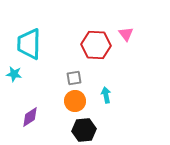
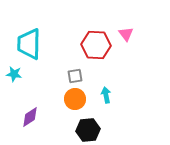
gray square: moved 1 px right, 2 px up
orange circle: moved 2 px up
black hexagon: moved 4 px right
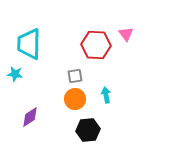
cyan star: moved 1 px right
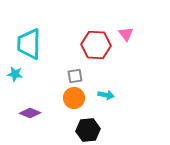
cyan arrow: rotated 112 degrees clockwise
orange circle: moved 1 px left, 1 px up
purple diamond: moved 4 px up; rotated 55 degrees clockwise
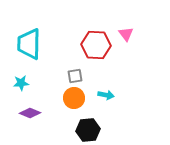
cyan star: moved 6 px right, 9 px down; rotated 14 degrees counterclockwise
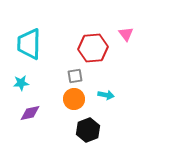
red hexagon: moved 3 px left, 3 px down; rotated 8 degrees counterclockwise
orange circle: moved 1 px down
purple diamond: rotated 35 degrees counterclockwise
black hexagon: rotated 15 degrees counterclockwise
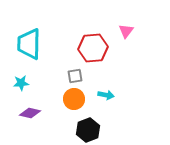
pink triangle: moved 3 px up; rotated 14 degrees clockwise
purple diamond: rotated 25 degrees clockwise
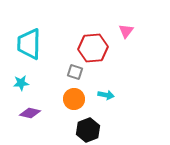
gray square: moved 4 px up; rotated 28 degrees clockwise
